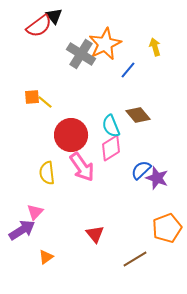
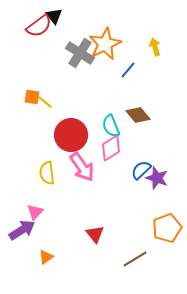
gray cross: moved 1 px left, 1 px up
orange square: rotated 14 degrees clockwise
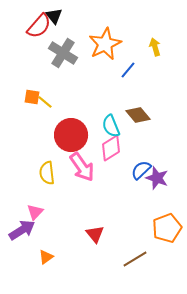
red semicircle: rotated 12 degrees counterclockwise
gray cross: moved 17 px left
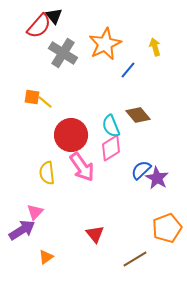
purple star: rotated 10 degrees clockwise
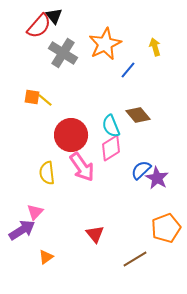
yellow line: moved 2 px up
orange pentagon: moved 1 px left
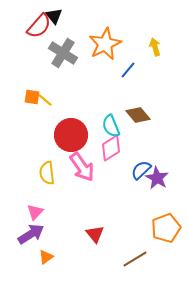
purple arrow: moved 9 px right, 4 px down
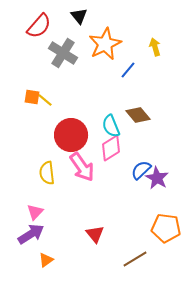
black triangle: moved 25 px right
orange pentagon: rotated 28 degrees clockwise
orange triangle: moved 3 px down
